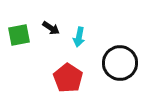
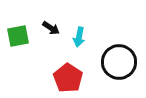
green square: moved 1 px left, 1 px down
black circle: moved 1 px left, 1 px up
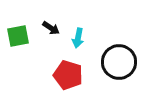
cyan arrow: moved 1 px left, 1 px down
red pentagon: moved 3 px up; rotated 16 degrees counterclockwise
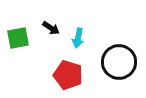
green square: moved 2 px down
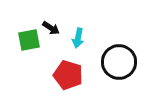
green square: moved 11 px right, 2 px down
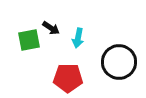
red pentagon: moved 3 px down; rotated 16 degrees counterclockwise
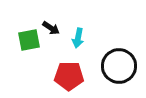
black circle: moved 4 px down
red pentagon: moved 1 px right, 2 px up
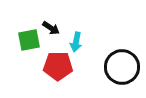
cyan arrow: moved 2 px left, 4 px down
black circle: moved 3 px right, 1 px down
red pentagon: moved 11 px left, 10 px up
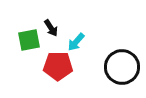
black arrow: rotated 24 degrees clockwise
cyan arrow: rotated 30 degrees clockwise
